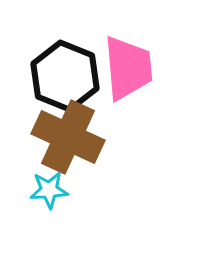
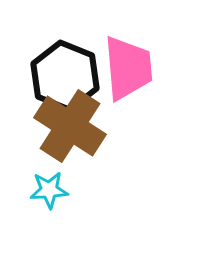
brown cross: moved 2 px right, 11 px up; rotated 8 degrees clockwise
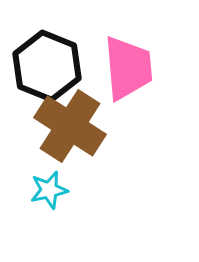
black hexagon: moved 18 px left, 10 px up
cyan star: rotated 9 degrees counterclockwise
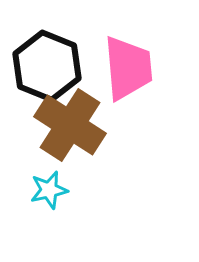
brown cross: moved 1 px up
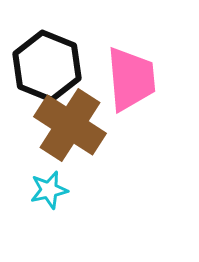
pink trapezoid: moved 3 px right, 11 px down
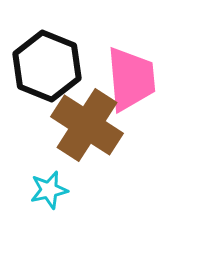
brown cross: moved 17 px right
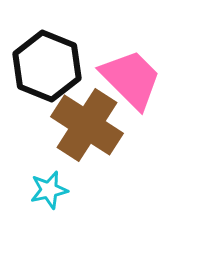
pink trapezoid: rotated 40 degrees counterclockwise
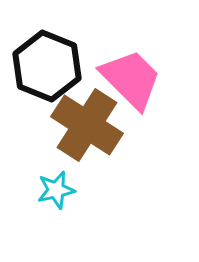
cyan star: moved 7 px right
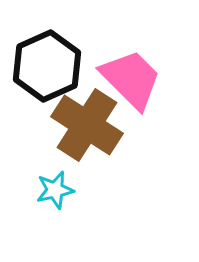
black hexagon: rotated 14 degrees clockwise
cyan star: moved 1 px left
